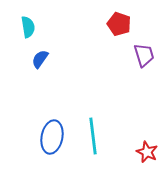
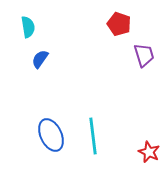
blue ellipse: moved 1 px left, 2 px up; rotated 36 degrees counterclockwise
red star: moved 2 px right
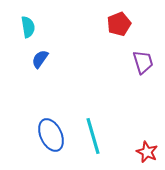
red pentagon: rotated 30 degrees clockwise
purple trapezoid: moved 1 px left, 7 px down
cyan line: rotated 9 degrees counterclockwise
red star: moved 2 px left
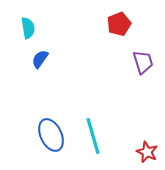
cyan semicircle: moved 1 px down
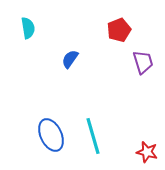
red pentagon: moved 6 px down
blue semicircle: moved 30 px right
red star: rotated 10 degrees counterclockwise
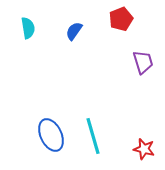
red pentagon: moved 2 px right, 11 px up
blue semicircle: moved 4 px right, 28 px up
red star: moved 3 px left, 3 px up
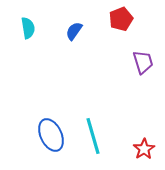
red star: rotated 25 degrees clockwise
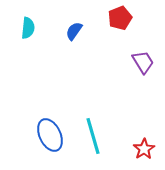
red pentagon: moved 1 px left, 1 px up
cyan semicircle: rotated 15 degrees clockwise
purple trapezoid: rotated 15 degrees counterclockwise
blue ellipse: moved 1 px left
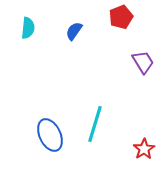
red pentagon: moved 1 px right, 1 px up
cyan line: moved 2 px right, 12 px up; rotated 33 degrees clockwise
